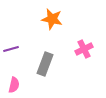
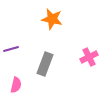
pink cross: moved 5 px right, 8 px down
pink semicircle: moved 2 px right
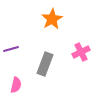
orange star: rotated 30 degrees clockwise
pink cross: moved 8 px left, 5 px up
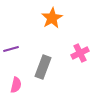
orange star: moved 1 px up
pink cross: moved 1 px left, 1 px down
gray rectangle: moved 2 px left, 3 px down
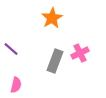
purple line: rotated 56 degrees clockwise
gray rectangle: moved 12 px right, 6 px up
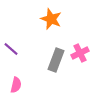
orange star: moved 1 px left, 1 px down; rotated 20 degrees counterclockwise
gray rectangle: moved 1 px right, 1 px up
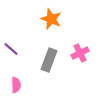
gray rectangle: moved 7 px left
pink semicircle: rotated 14 degrees counterclockwise
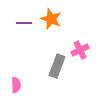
purple line: moved 13 px right, 26 px up; rotated 42 degrees counterclockwise
pink cross: moved 3 px up
gray rectangle: moved 8 px right, 6 px down
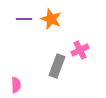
purple line: moved 4 px up
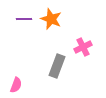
pink cross: moved 3 px right, 3 px up
pink semicircle: rotated 21 degrees clockwise
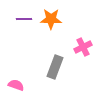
orange star: rotated 20 degrees counterclockwise
gray rectangle: moved 2 px left, 1 px down
pink semicircle: rotated 91 degrees counterclockwise
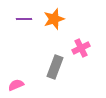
orange star: moved 3 px right; rotated 20 degrees counterclockwise
pink cross: moved 2 px left, 1 px down
pink semicircle: rotated 42 degrees counterclockwise
